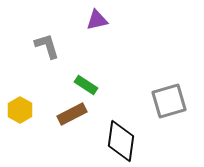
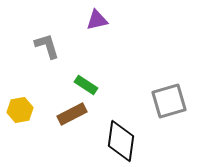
yellow hexagon: rotated 20 degrees clockwise
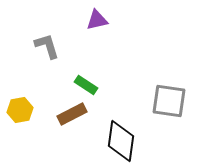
gray square: rotated 24 degrees clockwise
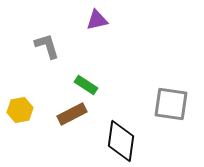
gray square: moved 2 px right, 3 px down
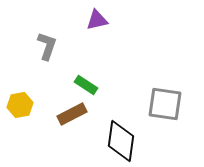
gray L-shape: rotated 36 degrees clockwise
gray square: moved 6 px left
yellow hexagon: moved 5 px up
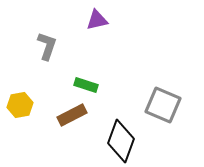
green rectangle: rotated 15 degrees counterclockwise
gray square: moved 2 px left, 1 px down; rotated 15 degrees clockwise
brown rectangle: moved 1 px down
black diamond: rotated 12 degrees clockwise
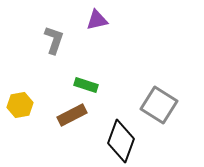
gray L-shape: moved 7 px right, 6 px up
gray square: moved 4 px left; rotated 9 degrees clockwise
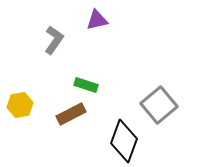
gray L-shape: rotated 16 degrees clockwise
gray square: rotated 18 degrees clockwise
brown rectangle: moved 1 px left, 1 px up
black diamond: moved 3 px right
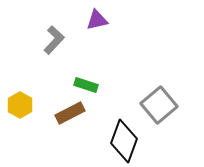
gray L-shape: rotated 8 degrees clockwise
yellow hexagon: rotated 20 degrees counterclockwise
brown rectangle: moved 1 px left, 1 px up
